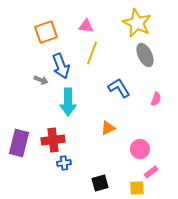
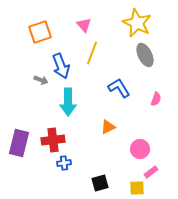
pink triangle: moved 2 px left, 1 px up; rotated 42 degrees clockwise
orange square: moved 6 px left
orange triangle: moved 1 px up
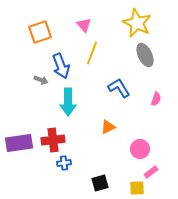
purple rectangle: rotated 68 degrees clockwise
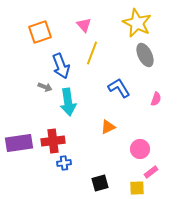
gray arrow: moved 4 px right, 7 px down
cyan arrow: rotated 8 degrees counterclockwise
red cross: moved 1 px down
